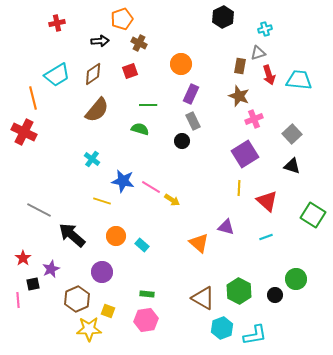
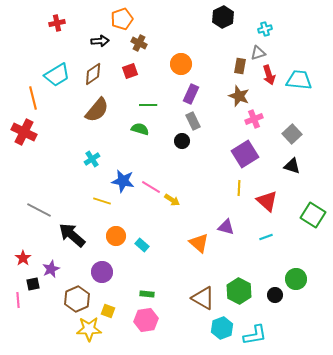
cyan cross at (92, 159): rotated 21 degrees clockwise
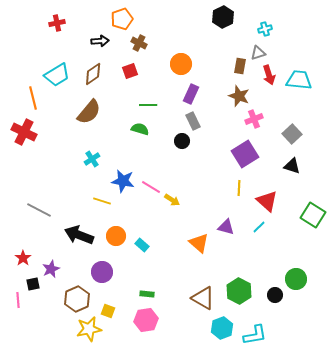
brown semicircle at (97, 110): moved 8 px left, 2 px down
black arrow at (72, 235): moved 7 px right; rotated 20 degrees counterclockwise
cyan line at (266, 237): moved 7 px left, 10 px up; rotated 24 degrees counterclockwise
yellow star at (89, 329): rotated 10 degrees counterclockwise
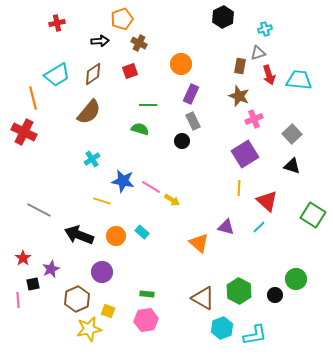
cyan rectangle at (142, 245): moved 13 px up
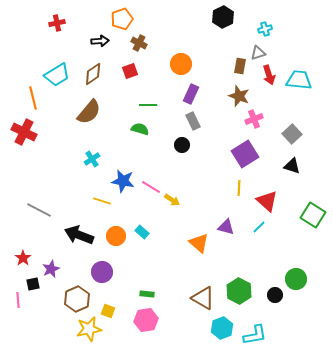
black circle at (182, 141): moved 4 px down
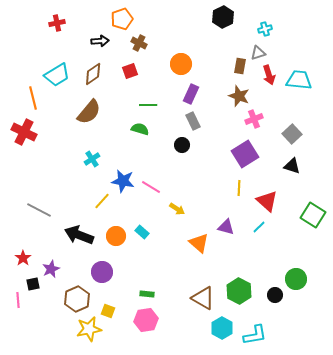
yellow arrow at (172, 200): moved 5 px right, 9 px down
yellow line at (102, 201): rotated 66 degrees counterclockwise
cyan hexagon at (222, 328): rotated 10 degrees counterclockwise
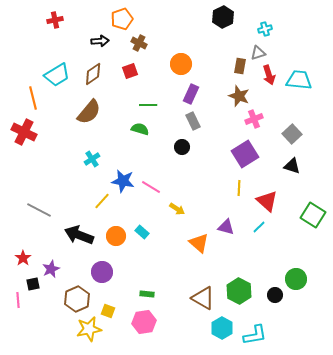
red cross at (57, 23): moved 2 px left, 3 px up
black circle at (182, 145): moved 2 px down
pink hexagon at (146, 320): moved 2 px left, 2 px down
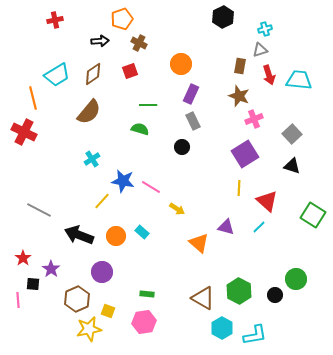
gray triangle at (258, 53): moved 2 px right, 3 px up
purple star at (51, 269): rotated 12 degrees counterclockwise
black square at (33, 284): rotated 16 degrees clockwise
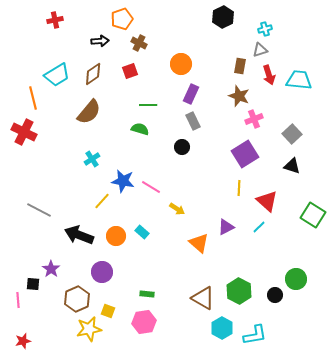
purple triangle at (226, 227): rotated 42 degrees counterclockwise
red star at (23, 258): moved 83 px down; rotated 21 degrees clockwise
